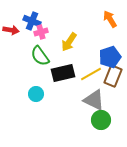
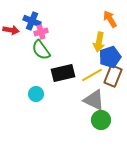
yellow arrow: moved 30 px right; rotated 24 degrees counterclockwise
green semicircle: moved 1 px right, 6 px up
yellow line: moved 1 px right, 1 px down
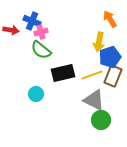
green semicircle: rotated 15 degrees counterclockwise
yellow line: rotated 10 degrees clockwise
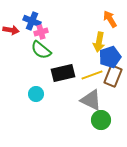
gray triangle: moved 3 px left
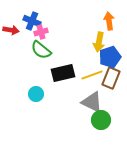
orange arrow: moved 1 px left, 2 px down; rotated 24 degrees clockwise
brown rectangle: moved 2 px left, 2 px down
gray triangle: moved 1 px right, 2 px down
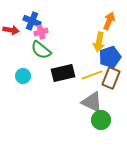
orange arrow: rotated 30 degrees clockwise
cyan circle: moved 13 px left, 18 px up
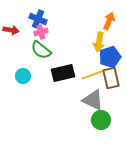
blue cross: moved 6 px right, 2 px up
brown rectangle: rotated 35 degrees counterclockwise
gray triangle: moved 1 px right, 2 px up
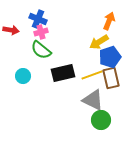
yellow arrow: rotated 48 degrees clockwise
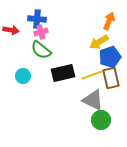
blue cross: moved 1 px left; rotated 18 degrees counterclockwise
